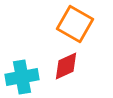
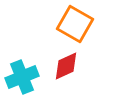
cyan cross: rotated 12 degrees counterclockwise
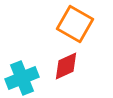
cyan cross: moved 1 px down
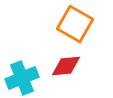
red diamond: rotated 20 degrees clockwise
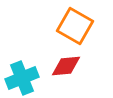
orange square: moved 2 px down
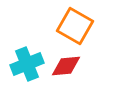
cyan cross: moved 5 px right, 14 px up
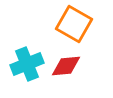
orange square: moved 1 px left, 2 px up
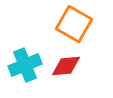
cyan cross: moved 2 px left, 1 px down
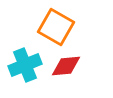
orange square: moved 18 px left, 3 px down
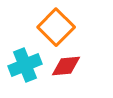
orange square: rotated 15 degrees clockwise
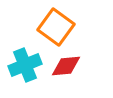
orange square: rotated 9 degrees counterclockwise
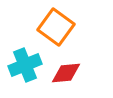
red diamond: moved 7 px down
